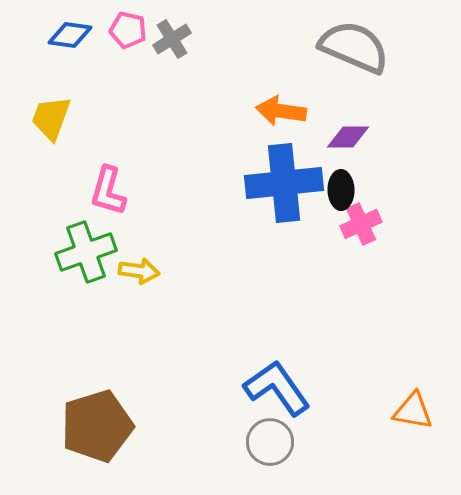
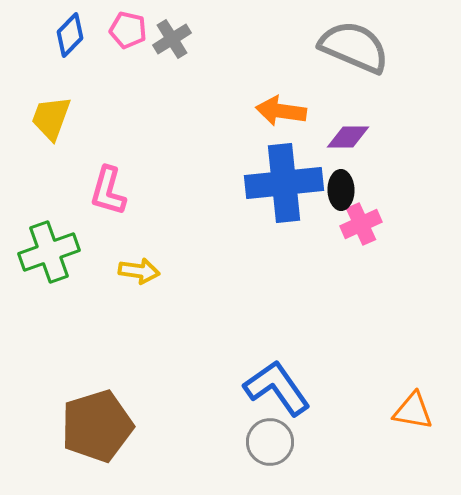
blue diamond: rotated 54 degrees counterclockwise
green cross: moved 37 px left
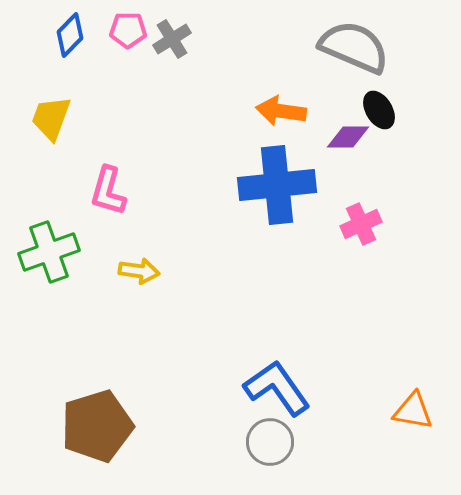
pink pentagon: rotated 12 degrees counterclockwise
blue cross: moved 7 px left, 2 px down
black ellipse: moved 38 px right, 80 px up; rotated 30 degrees counterclockwise
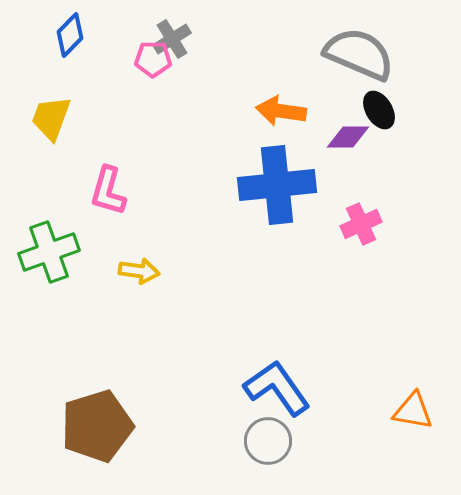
pink pentagon: moved 25 px right, 29 px down
gray semicircle: moved 5 px right, 7 px down
gray circle: moved 2 px left, 1 px up
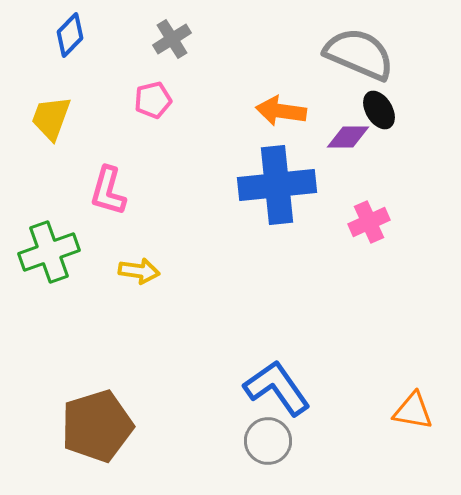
pink pentagon: moved 41 px down; rotated 15 degrees counterclockwise
pink cross: moved 8 px right, 2 px up
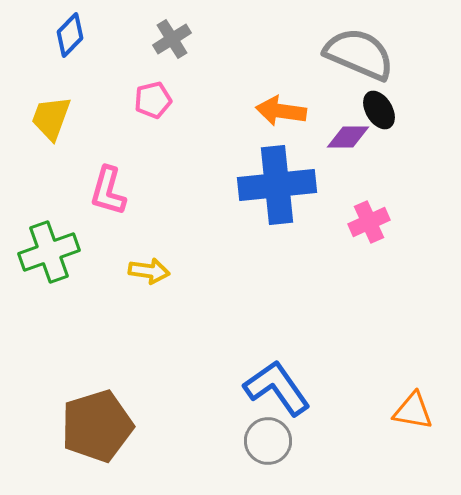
yellow arrow: moved 10 px right
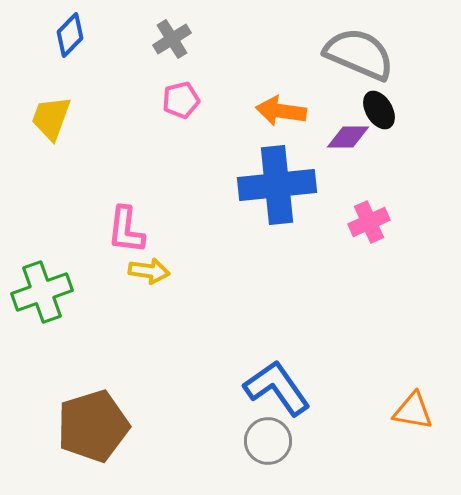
pink pentagon: moved 28 px right
pink L-shape: moved 18 px right, 39 px down; rotated 9 degrees counterclockwise
green cross: moved 7 px left, 40 px down
brown pentagon: moved 4 px left
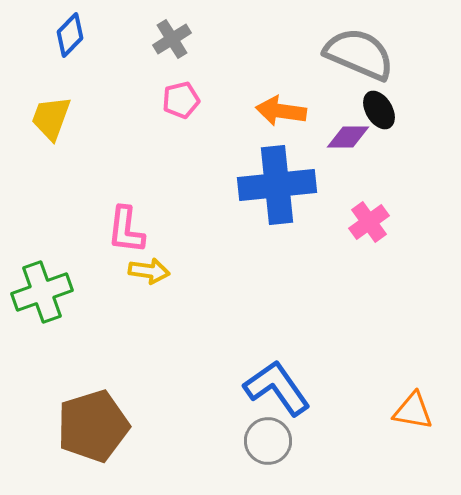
pink cross: rotated 12 degrees counterclockwise
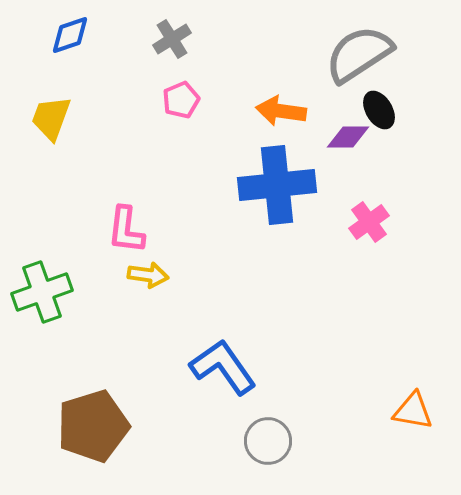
blue diamond: rotated 27 degrees clockwise
gray semicircle: rotated 56 degrees counterclockwise
pink pentagon: rotated 9 degrees counterclockwise
yellow arrow: moved 1 px left, 4 px down
blue L-shape: moved 54 px left, 21 px up
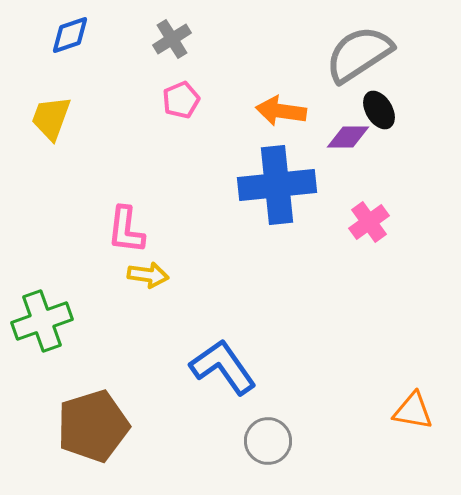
green cross: moved 29 px down
